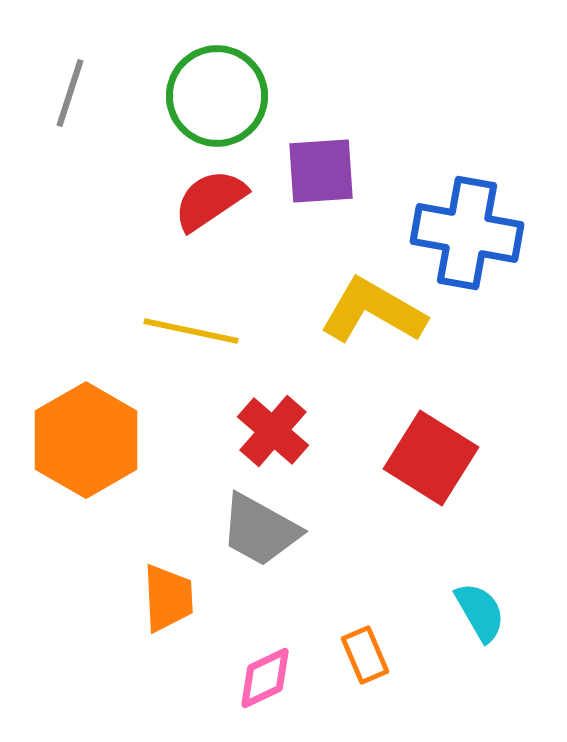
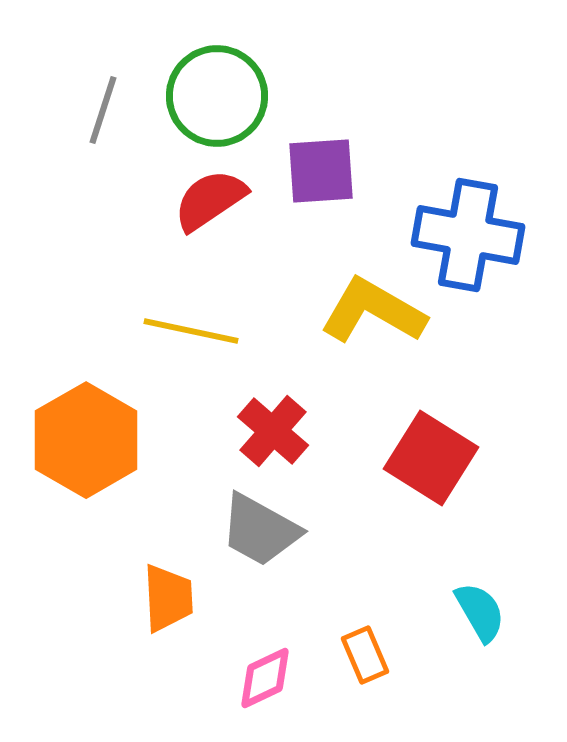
gray line: moved 33 px right, 17 px down
blue cross: moved 1 px right, 2 px down
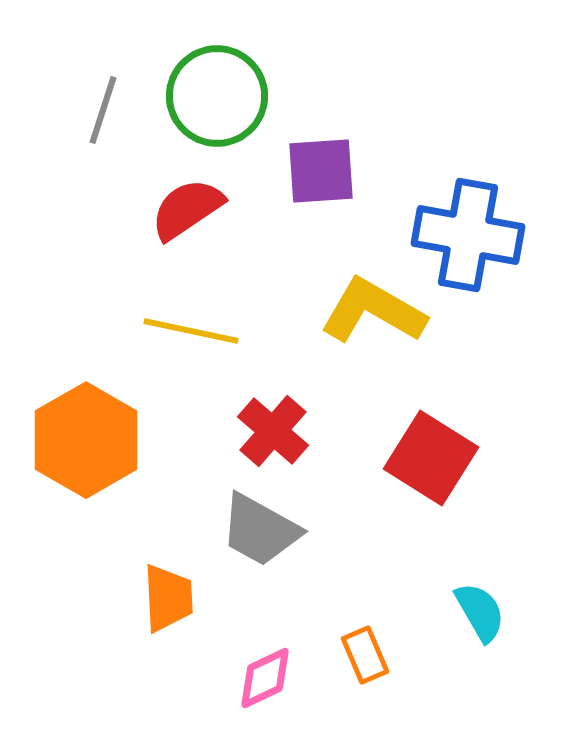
red semicircle: moved 23 px left, 9 px down
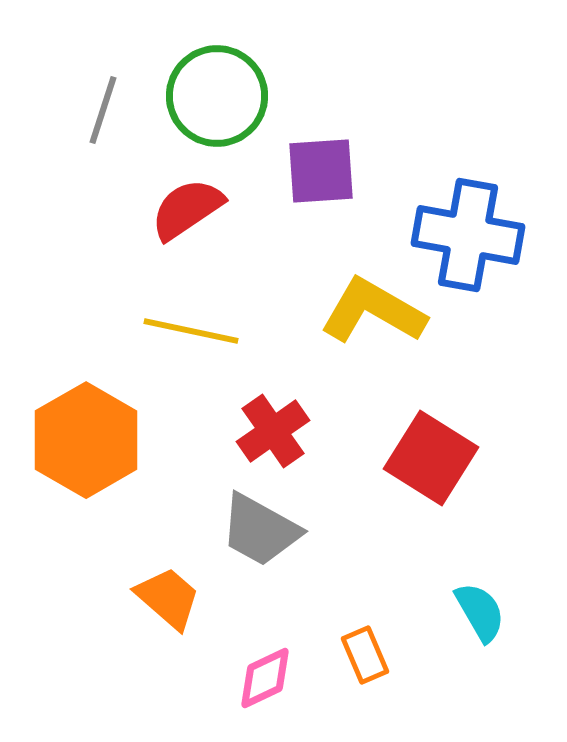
red cross: rotated 14 degrees clockwise
orange trapezoid: rotated 46 degrees counterclockwise
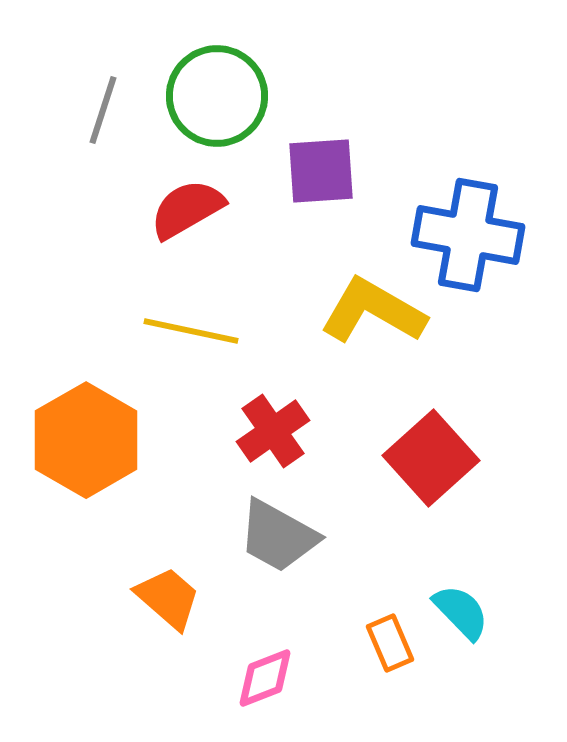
red semicircle: rotated 4 degrees clockwise
red square: rotated 16 degrees clockwise
gray trapezoid: moved 18 px right, 6 px down
cyan semicircle: moved 19 px left; rotated 14 degrees counterclockwise
orange rectangle: moved 25 px right, 12 px up
pink diamond: rotated 4 degrees clockwise
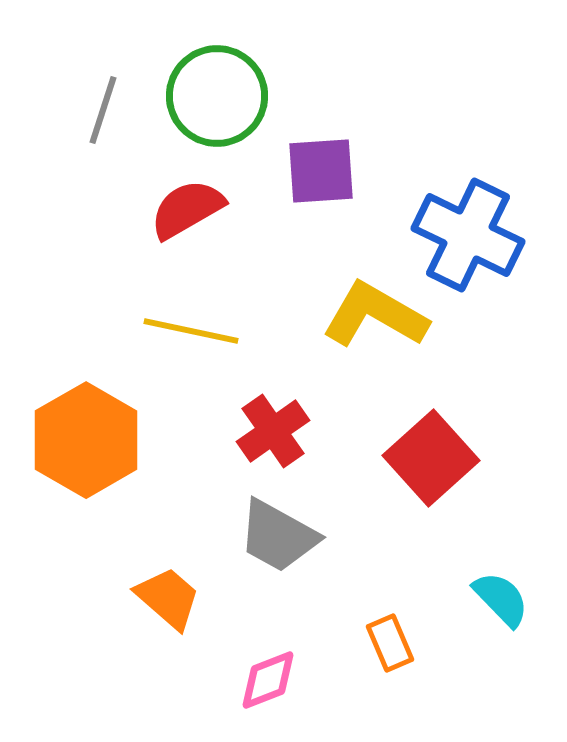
blue cross: rotated 16 degrees clockwise
yellow L-shape: moved 2 px right, 4 px down
cyan semicircle: moved 40 px right, 13 px up
pink diamond: moved 3 px right, 2 px down
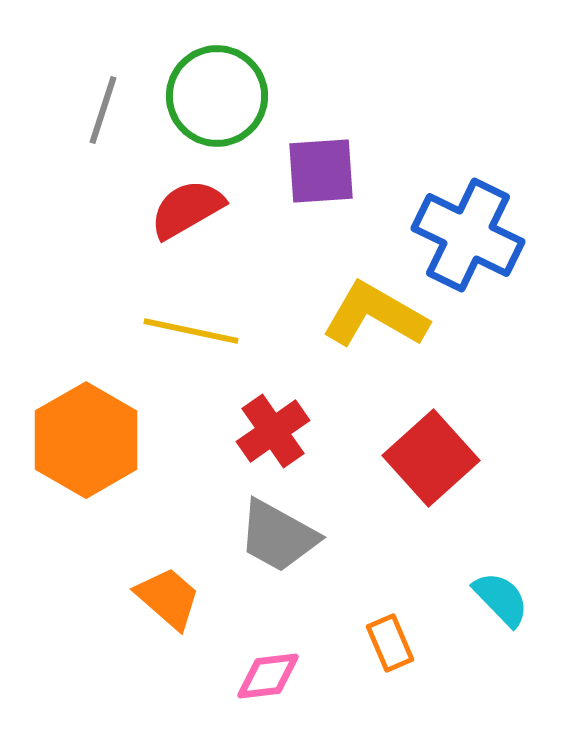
pink diamond: moved 4 px up; rotated 14 degrees clockwise
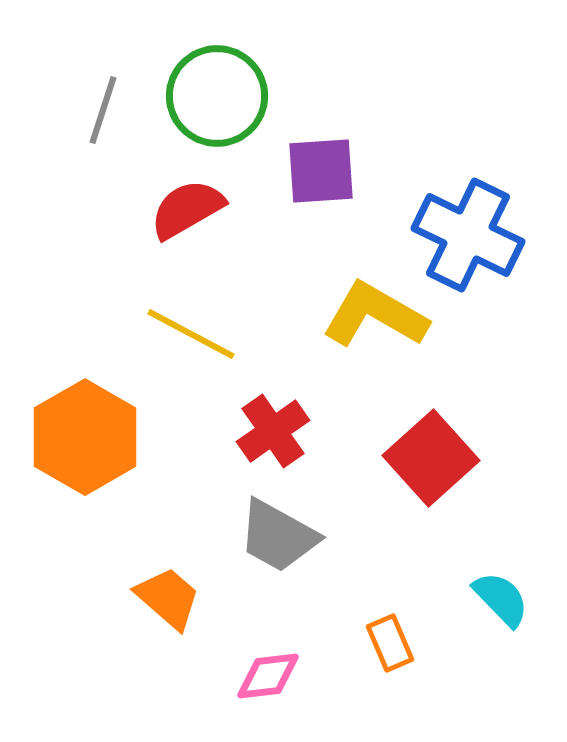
yellow line: moved 3 px down; rotated 16 degrees clockwise
orange hexagon: moved 1 px left, 3 px up
